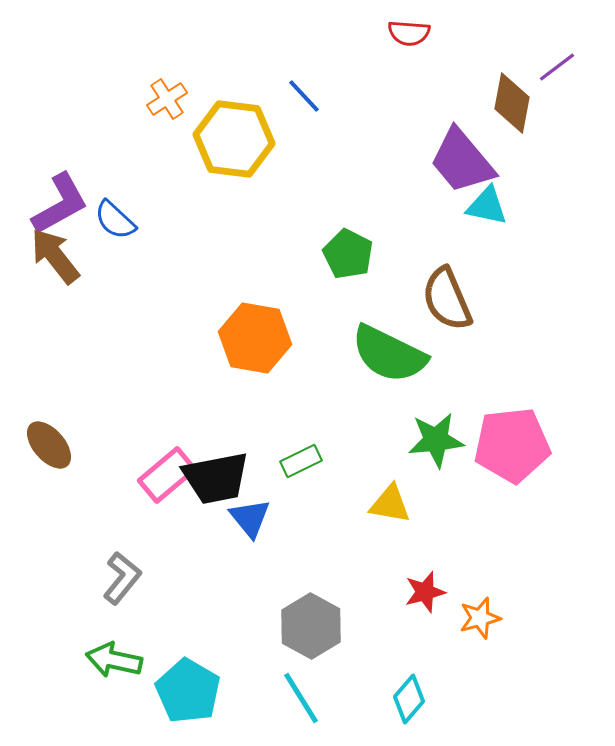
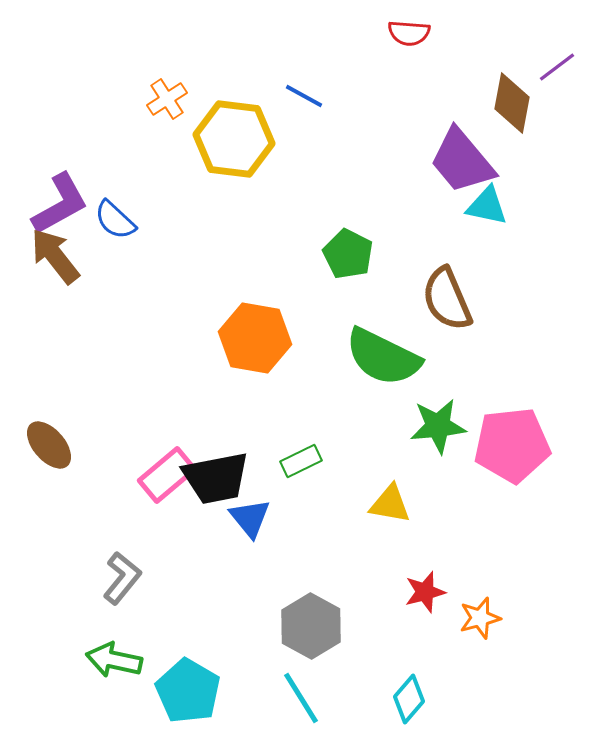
blue line: rotated 18 degrees counterclockwise
green semicircle: moved 6 px left, 3 px down
green star: moved 2 px right, 14 px up
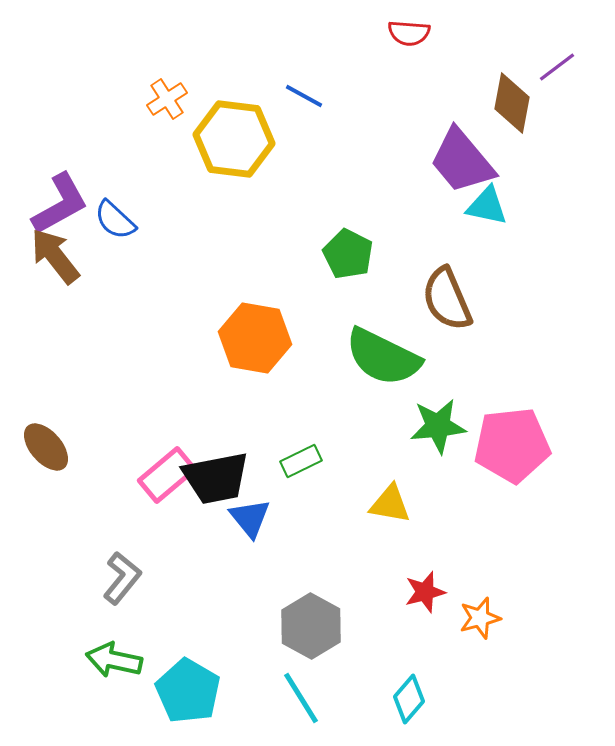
brown ellipse: moved 3 px left, 2 px down
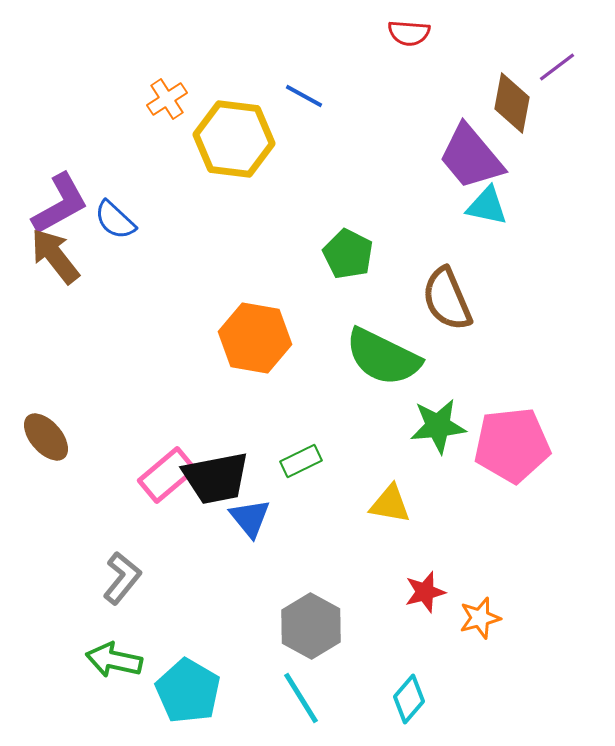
purple trapezoid: moved 9 px right, 4 px up
brown ellipse: moved 10 px up
